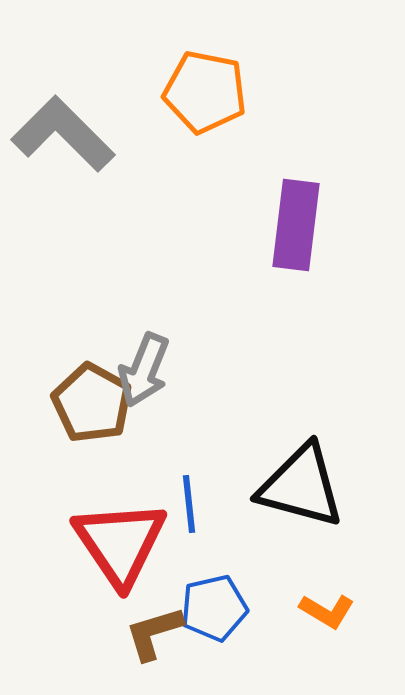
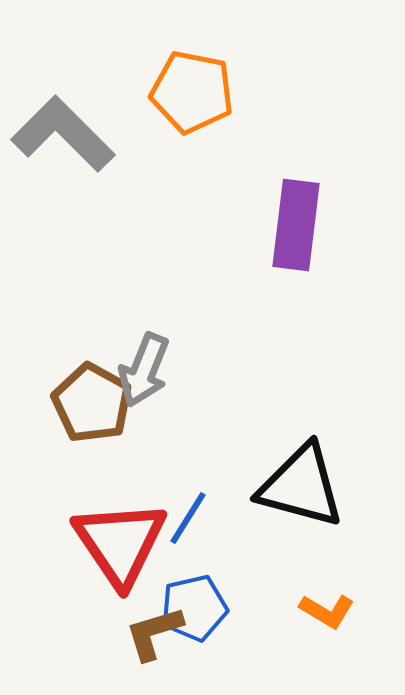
orange pentagon: moved 13 px left
blue line: moved 1 px left, 14 px down; rotated 38 degrees clockwise
blue pentagon: moved 20 px left
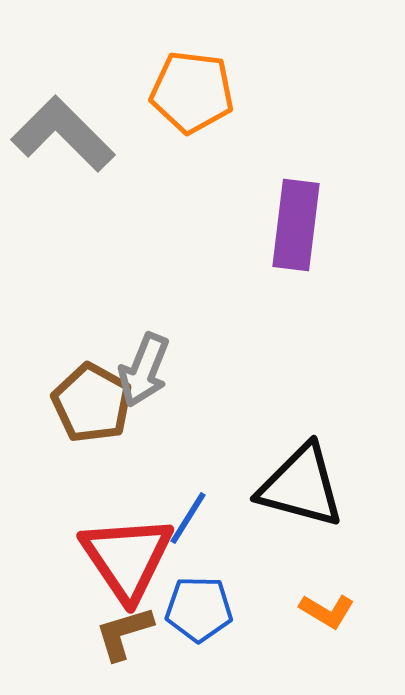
orange pentagon: rotated 4 degrees counterclockwise
red triangle: moved 7 px right, 15 px down
blue pentagon: moved 5 px right, 1 px down; rotated 14 degrees clockwise
brown L-shape: moved 30 px left
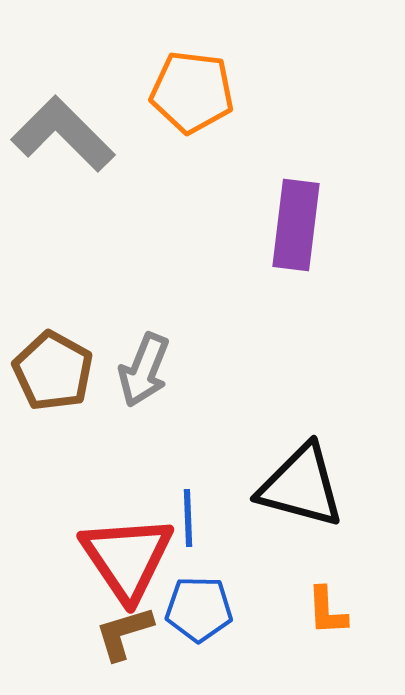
brown pentagon: moved 39 px left, 32 px up
blue line: rotated 34 degrees counterclockwise
orange L-shape: rotated 56 degrees clockwise
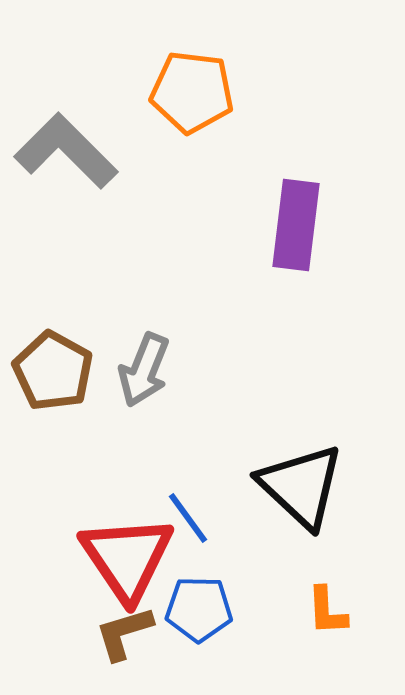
gray L-shape: moved 3 px right, 17 px down
black triangle: rotated 28 degrees clockwise
blue line: rotated 34 degrees counterclockwise
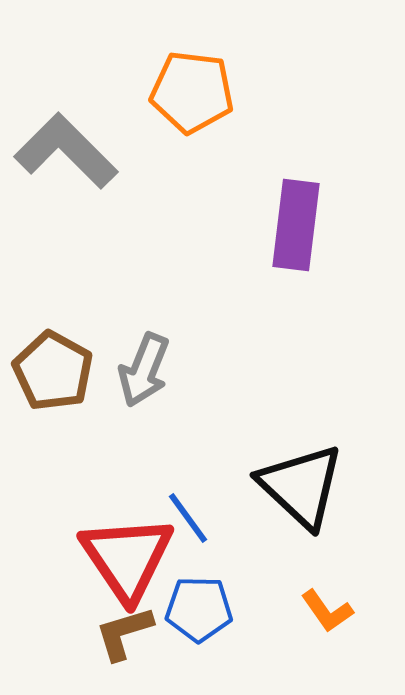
orange L-shape: rotated 32 degrees counterclockwise
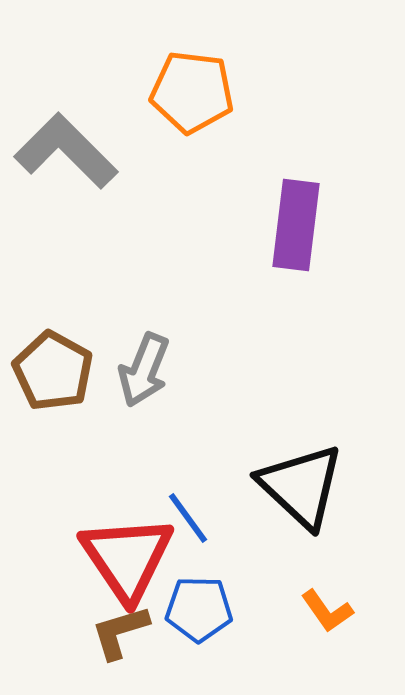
brown L-shape: moved 4 px left, 1 px up
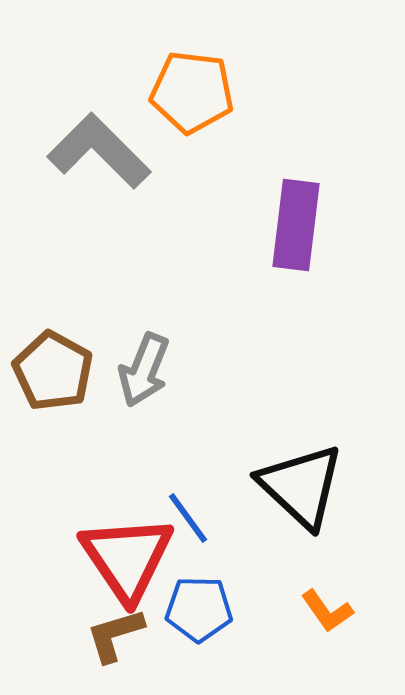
gray L-shape: moved 33 px right
brown L-shape: moved 5 px left, 3 px down
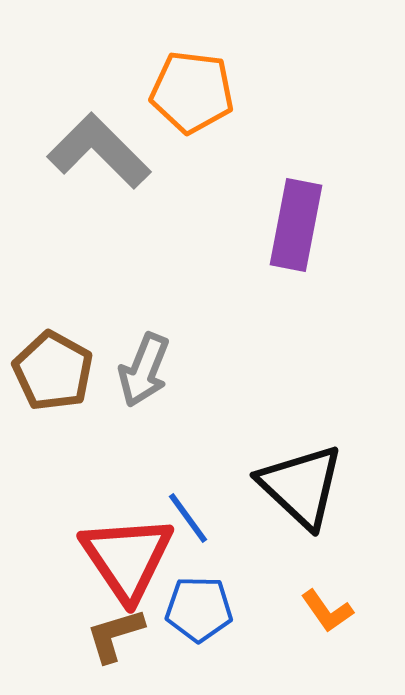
purple rectangle: rotated 4 degrees clockwise
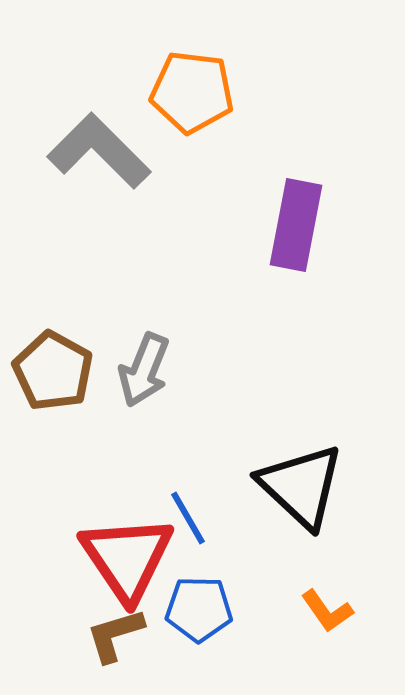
blue line: rotated 6 degrees clockwise
